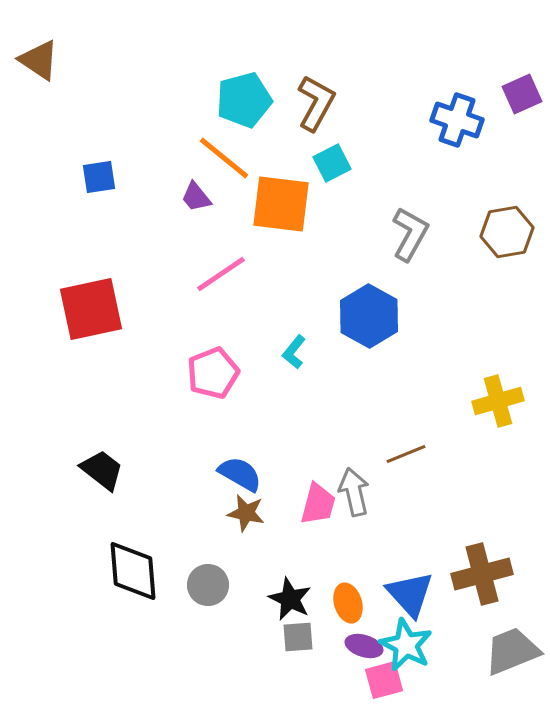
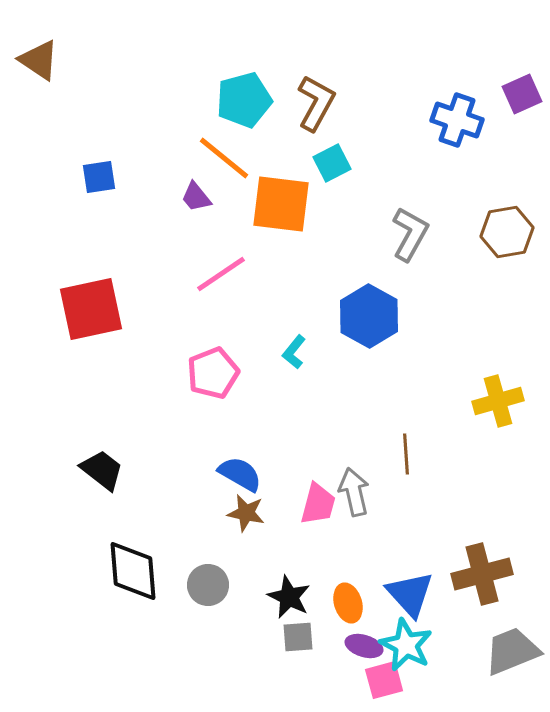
brown line: rotated 72 degrees counterclockwise
black star: moved 1 px left, 2 px up
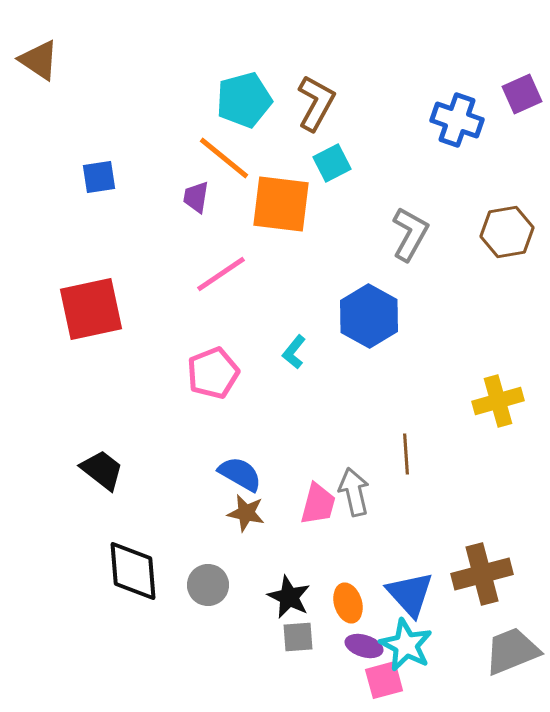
purple trapezoid: rotated 48 degrees clockwise
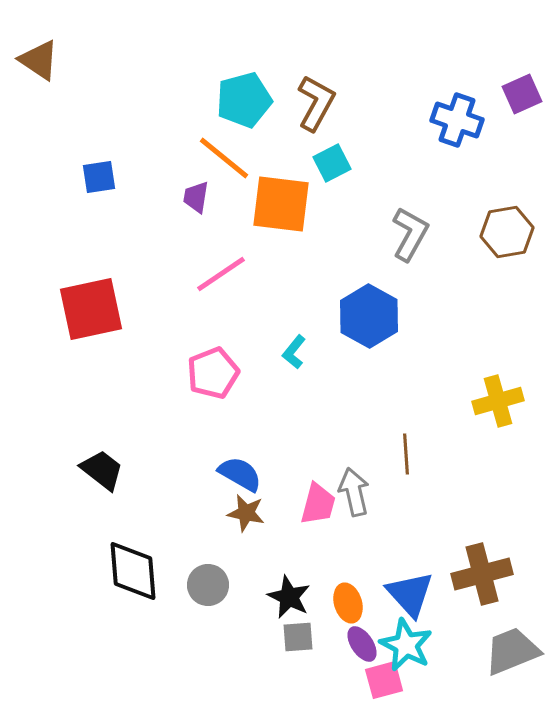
purple ellipse: moved 2 px left, 2 px up; rotated 39 degrees clockwise
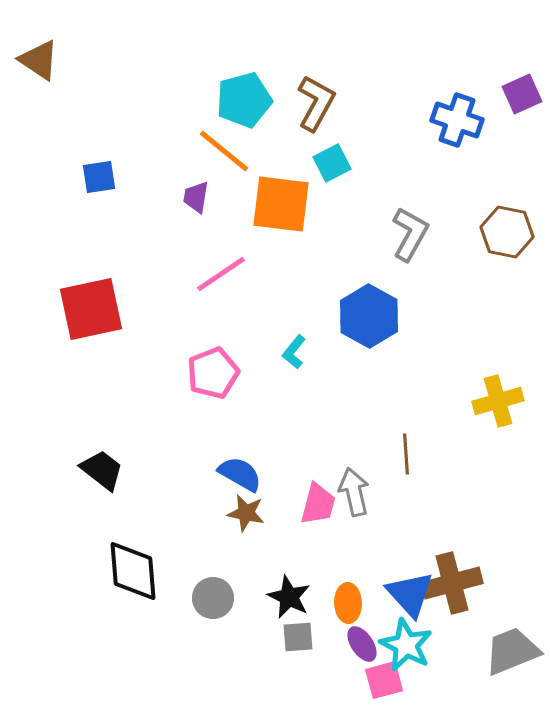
orange line: moved 7 px up
brown hexagon: rotated 21 degrees clockwise
brown cross: moved 30 px left, 9 px down
gray circle: moved 5 px right, 13 px down
orange ellipse: rotated 15 degrees clockwise
